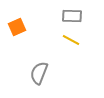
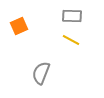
orange square: moved 2 px right, 1 px up
gray semicircle: moved 2 px right
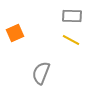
orange square: moved 4 px left, 7 px down
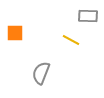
gray rectangle: moved 16 px right
orange square: rotated 24 degrees clockwise
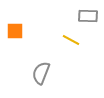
orange square: moved 2 px up
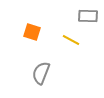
orange square: moved 17 px right, 1 px down; rotated 18 degrees clockwise
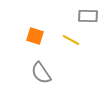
orange square: moved 3 px right, 4 px down
gray semicircle: rotated 55 degrees counterclockwise
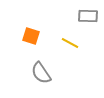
orange square: moved 4 px left
yellow line: moved 1 px left, 3 px down
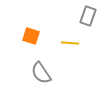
gray rectangle: rotated 72 degrees counterclockwise
yellow line: rotated 24 degrees counterclockwise
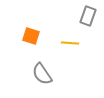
gray semicircle: moved 1 px right, 1 px down
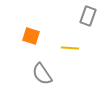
yellow line: moved 5 px down
